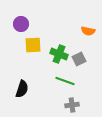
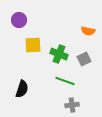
purple circle: moved 2 px left, 4 px up
gray square: moved 5 px right
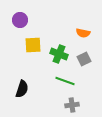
purple circle: moved 1 px right
orange semicircle: moved 5 px left, 2 px down
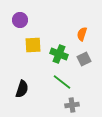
orange semicircle: moved 1 px left, 1 px down; rotated 96 degrees clockwise
green line: moved 3 px left, 1 px down; rotated 18 degrees clockwise
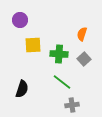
green cross: rotated 18 degrees counterclockwise
gray square: rotated 16 degrees counterclockwise
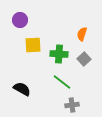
black semicircle: rotated 78 degrees counterclockwise
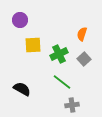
green cross: rotated 30 degrees counterclockwise
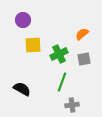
purple circle: moved 3 px right
orange semicircle: rotated 32 degrees clockwise
gray square: rotated 32 degrees clockwise
green line: rotated 72 degrees clockwise
